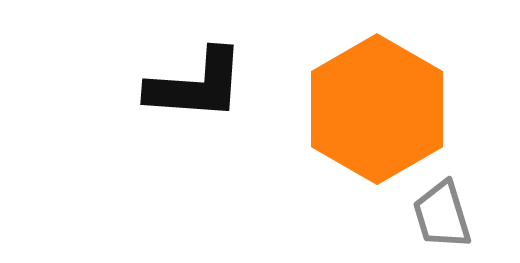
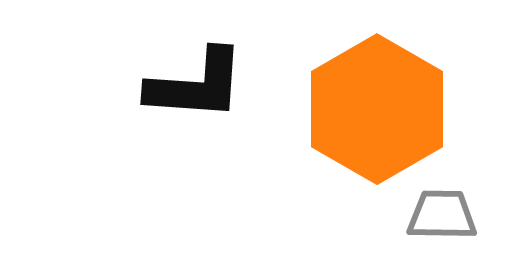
gray trapezoid: rotated 108 degrees clockwise
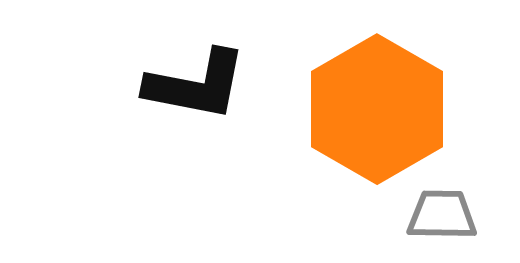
black L-shape: rotated 7 degrees clockwise
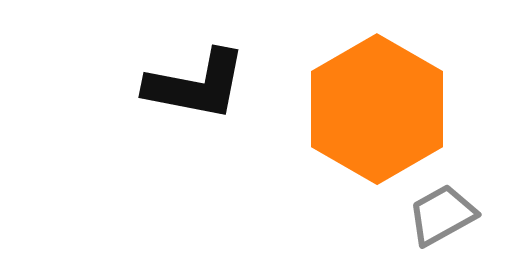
gray trapezoid: rotated 30 degrees counterclockwise
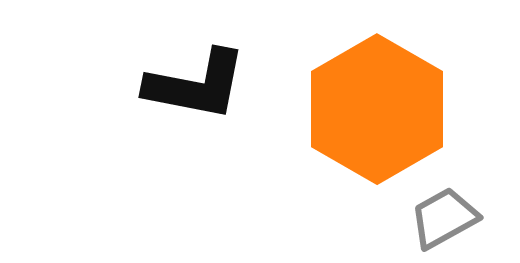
gray trapezoid: moved 2 px right, 3 px down
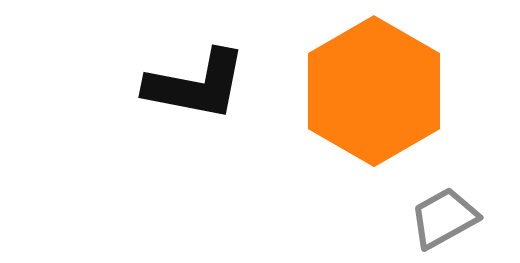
orange hexagon: moved 3 px left, 18 px up
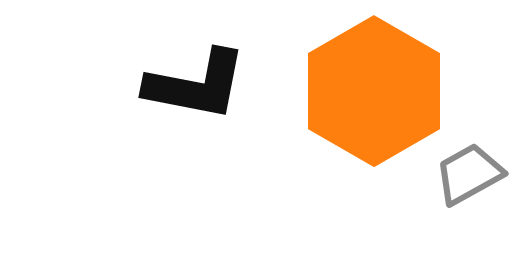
gray trapezoid: moved 25 px right, 44 px up
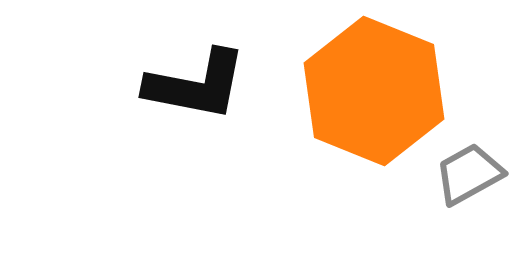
orange hexagon: rotated 8 degrees counterclockwise
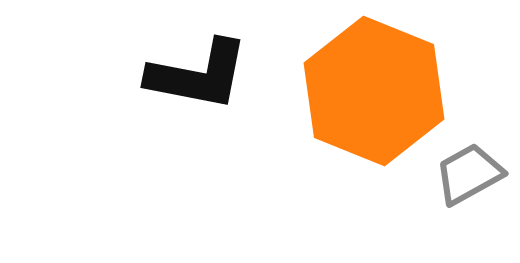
black L-shape: moved 2 px right, 10 px up
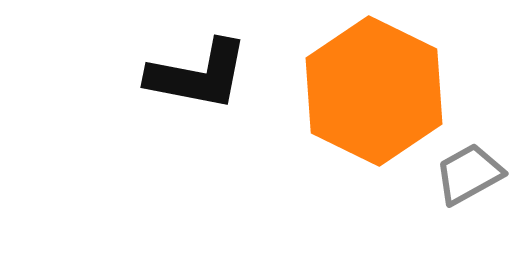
orange hexagon: rotated 4 degrees clockwise
